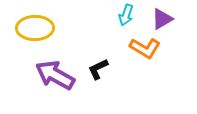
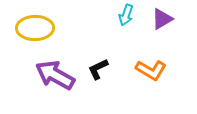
orange L-shape: moved 6 px right, 22 px down
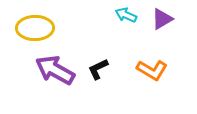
cyan arrow: rotated 95 degrees clockwise
orange L-shape: moved 1 px right
purple arrow: moved 5 px up
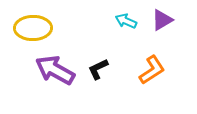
cyan arrow: moved 6 px down
purple triangle: moved 1 px down
yellow ellipse: moved 2 px left
orange L-shape: rotated 64 degrees counterclockwise
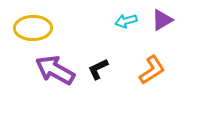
cyan arrow: rotated 40 degrees counterclockwise
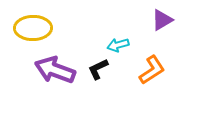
cyan arrow: moved 8 px left, 24 px down
purple arrow: rotated 9 degrees counterclockwise
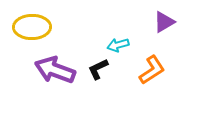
purple triangle: moved 2 px right, 2 px down
yellow ellipse: moved 1 px left, 1 px up
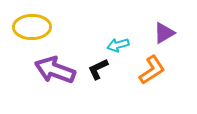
purple triangle: moved 11 px down
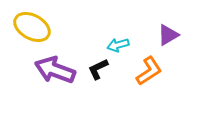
yellow ellipse: rotated 30 degrees clockwise
purple triangle: moved 4 px right, 2 px down
orange L-shape: moved 3 px left, 1 px down
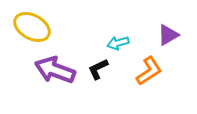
cyan arrow: moved 2 px up
